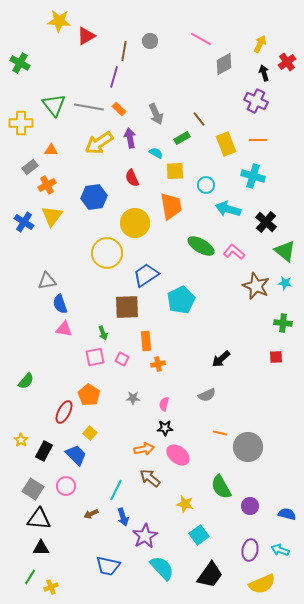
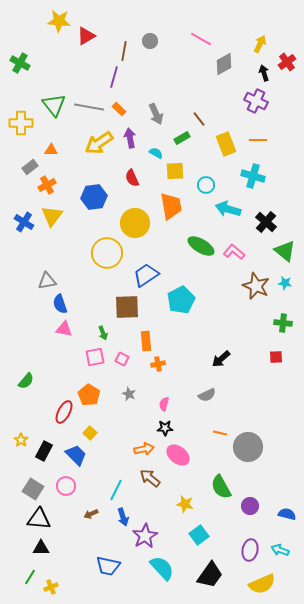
gray star at (133, 398): moved 4 px left, 4 px up; rotated 24 degrees clockwise
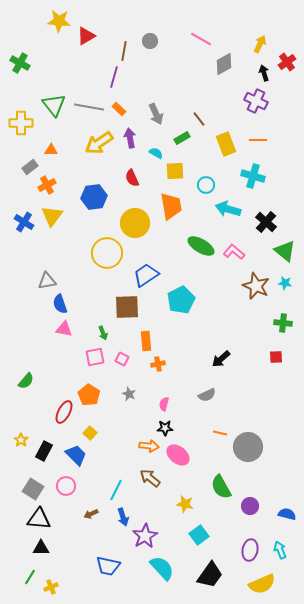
orange arrow at (144, 449): moved 5 px right, 3 px up; rotated 18 degrees clockwise
cyan arrow at (280, 550): rotated 48 degrees clockwise
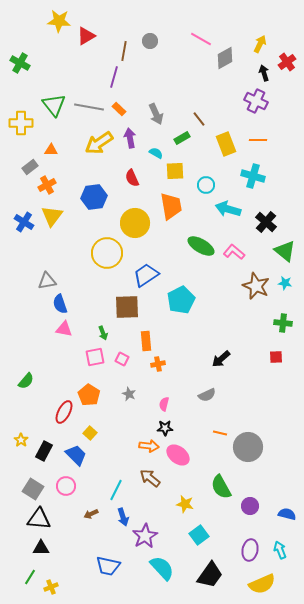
gray diamond at (224, 64): moved 1 px right, 6 px up
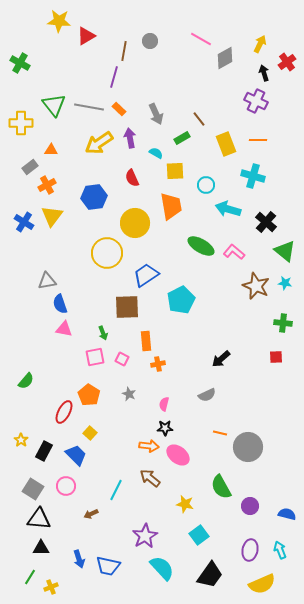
blue arrow at (123, 517): moved 44 px left, 42 px down
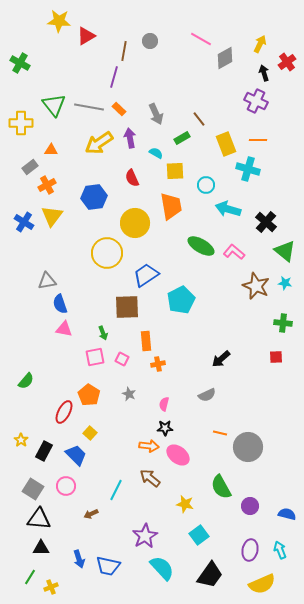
cyan cross at (253, 176): moved 5 px left, 7 px up
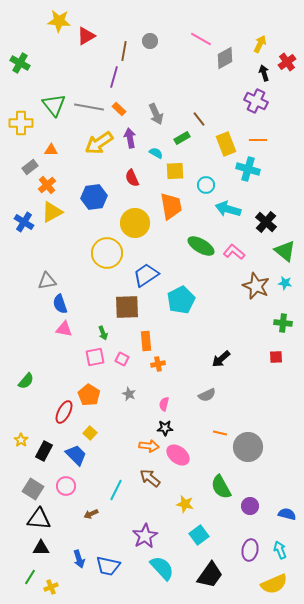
orange cross at (47, 185): rotated 12 degrees counterclockwise
yellow triangle at (52, 216): moved 4 px up; rotated 25 degrees clockwise
yellow semicircle at (262, 584): moved 12 px right
